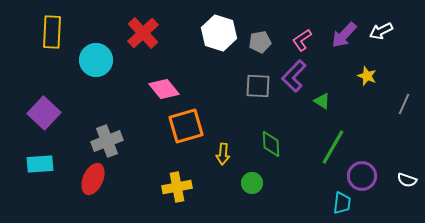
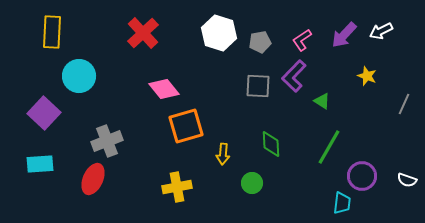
cyan circle: moved 17 px left, 16 px down
green line: moved 4 px left
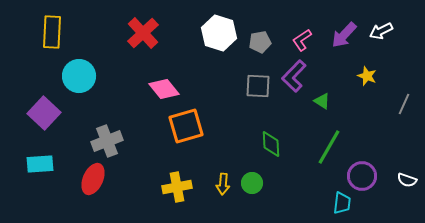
yellow arrow: moved 30 px down
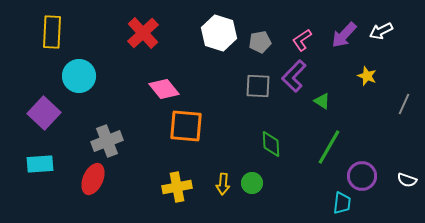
orange square: rotated 21 degrees clockwise
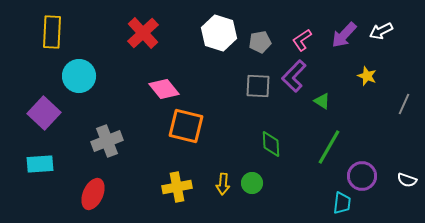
orange square: rotated 9 degrees clockwise
red ellipse: moved 15 px down
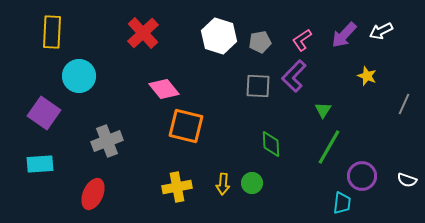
white hexagon: moved 3 px down
green triangle: moved 1 px right, 9 px down; rotated 30 degrees clockwise
purple square: rotated 8 degrees counterclockwise
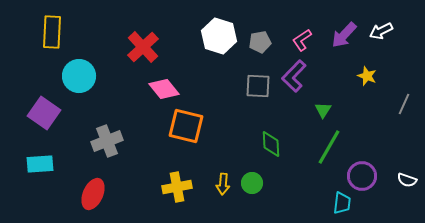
red cross: moved 14 px down
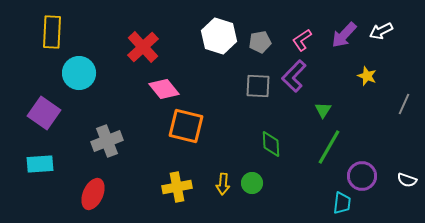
cyan circle: moved 3 px up
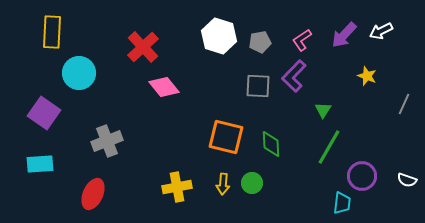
pink diamond: moved 2 px up
orange square: moved 40 px right, 11 px down
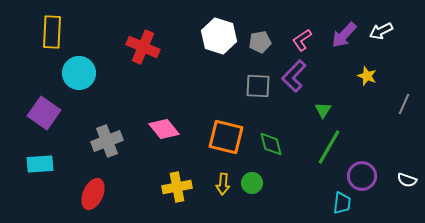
red cross: rotated 24 degrees counterclockwise
pink diamond: moved 42 px down
green diamond: rotated 12 degrees counterclockwise
